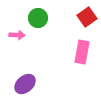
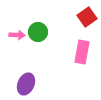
green circle: moved 14 px down
purple ellipse: moved 1 px right; rotated 25 degrees counterclockwise
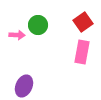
red square: moved 4 px left, 5 px down
green circle: moved 7 px up
purple ellipse: moved 2 px left, 2 px down
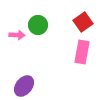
purple ellipse: rotated 15 degrees clockwise
